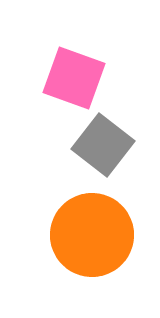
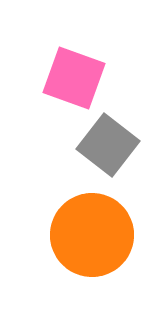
gray square: moved 5 px right
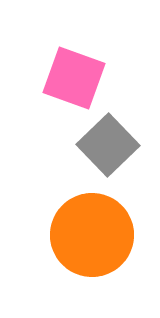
gray square: rotated 8 degrees clockwise
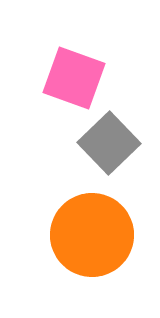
gray square: moved 1 px right, 2 px up
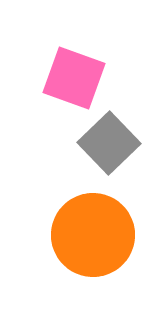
orange circle: moved 1 px right
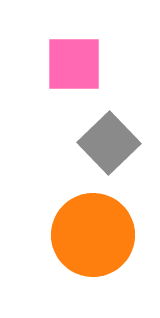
pink square: moved 14 px up; rotated 20 degrees counterclockwise
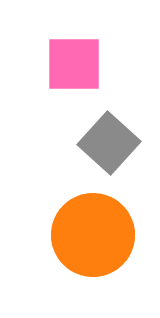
gray square: rotated 4 degrees counterclockwise
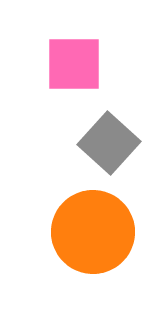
orange circle: moved 3 px up
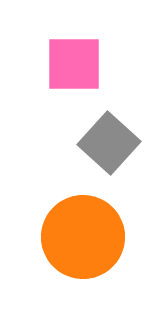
orange circle: moved 10 px left, 5 px down
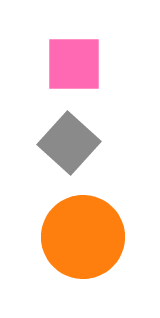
gray square: moved 40 px left
